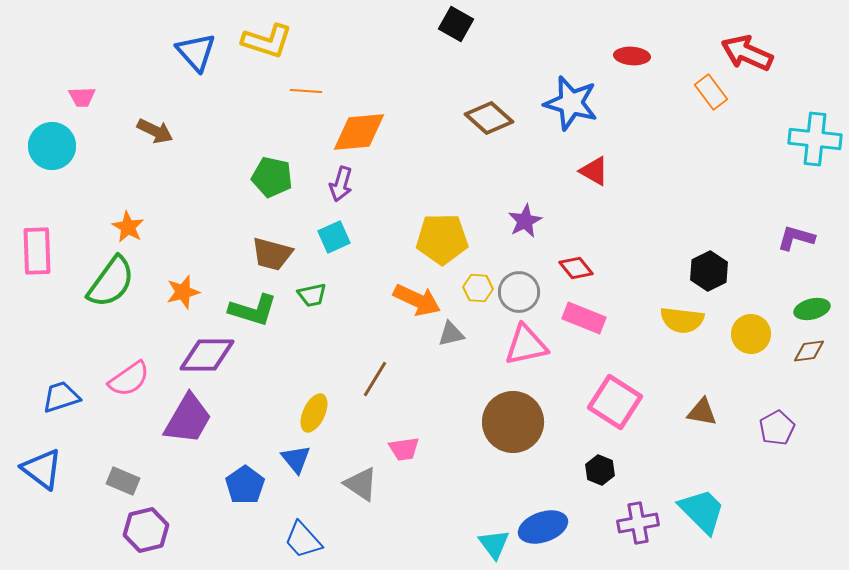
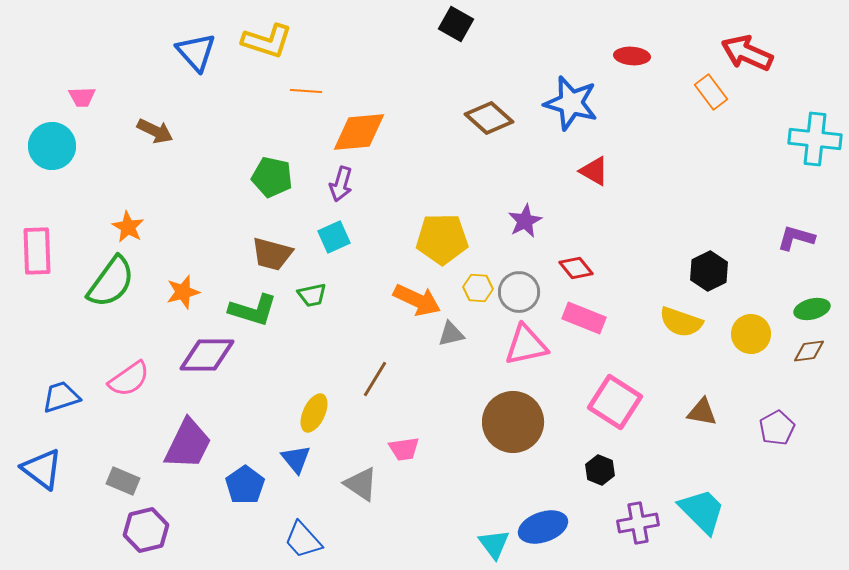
yellow semicircle at (682, 320): moved 1 px left, 2 px down; rotated 12 degrees clockwise
purple trapezoid at (188, 419): moved 25 px down; rotated 4 degrees counterclockwise
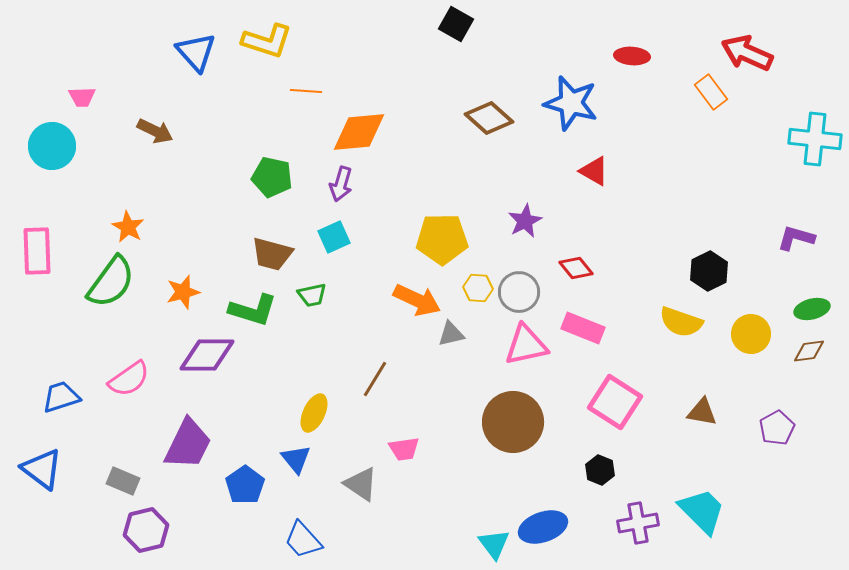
pink rectangle at (584, 318): moved 1 px left, 10 px down
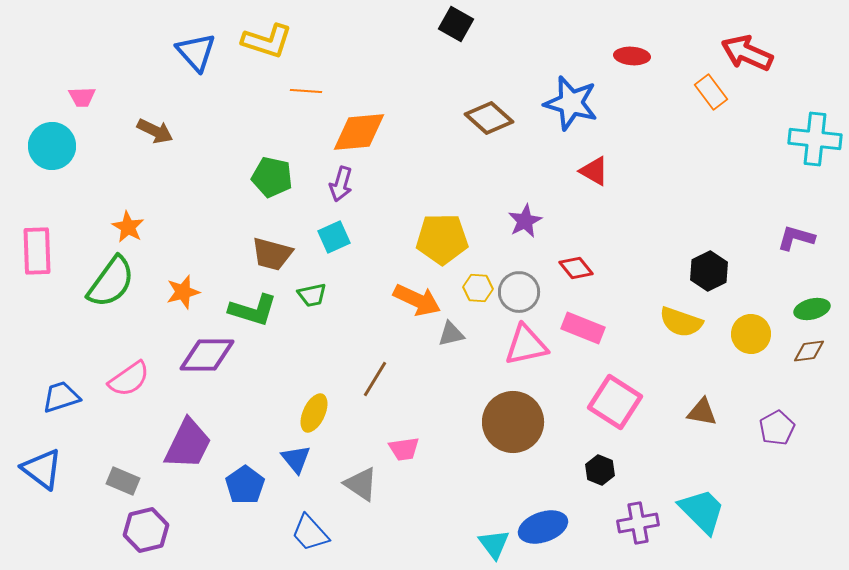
blue trapezoid at (303, 540): moved 7 px right, 7 px up
